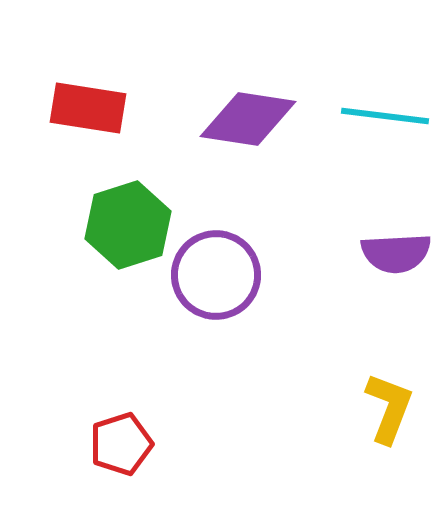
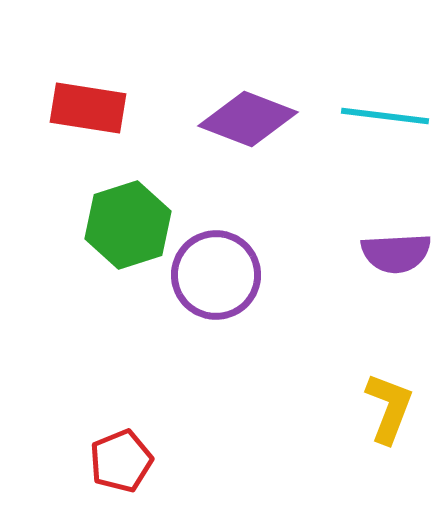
purple diamond: rotated 12 degrees clockwise
red pentagon: moved 17 px down; rotated 4 degrees counterclockwise
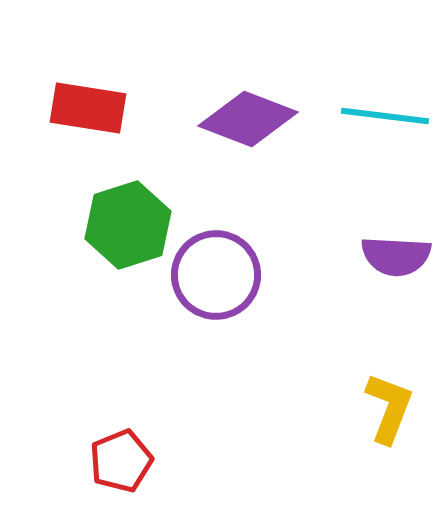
purple semicircle: moved 3 px down; rotated 6 degrees clockwise
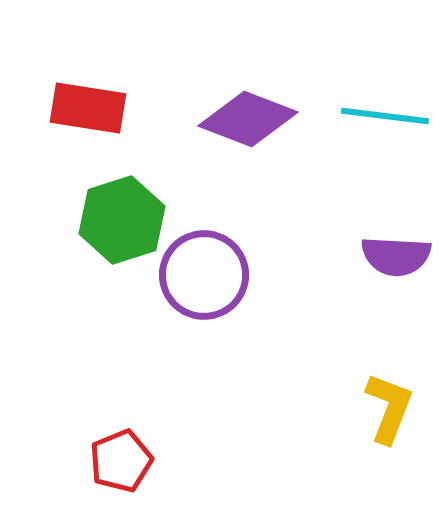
green hexagon: moved 6 px left, 5 px up
purple circle: moved 12 px left
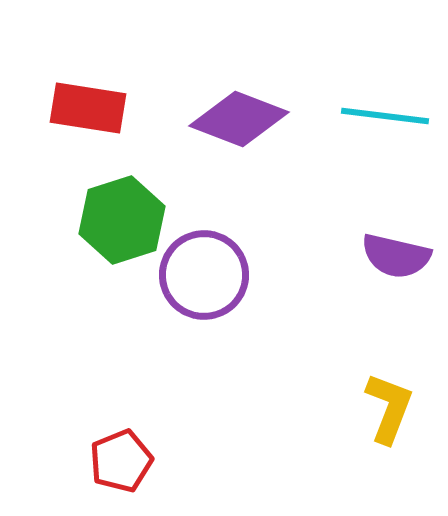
purple diamond: moved 9 px left
purple semicircle: rotated 10 degrees clockwise
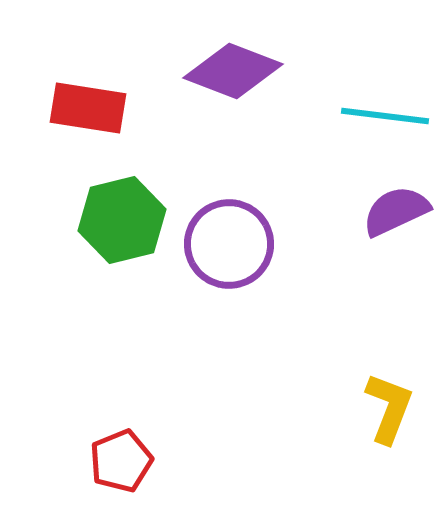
purple diamond: moved 6 px left, 48 px up
green hexagon: rotated 4 degrees clockwise
purple semicircle: moved 45 px up; rotated 142 degrees clockwise
purple circle: moved 25 px right, 31 px up
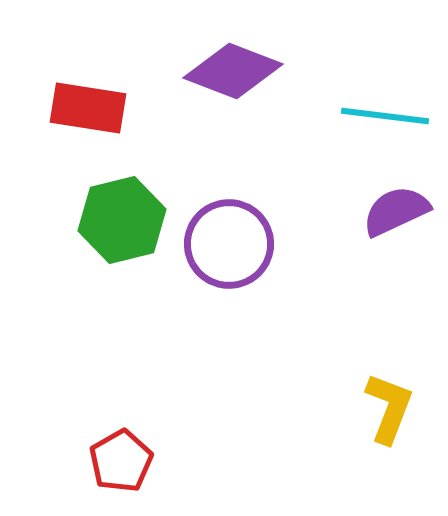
red pentagon: rotated 8 degrees counterclockwise
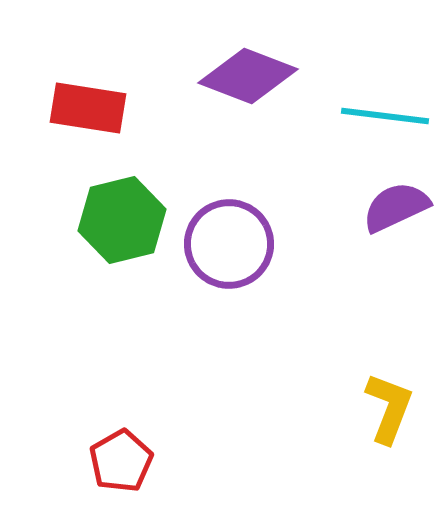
purple diamond: moved 15 px right, 5 px down
purple semicircle: moved 4 px up
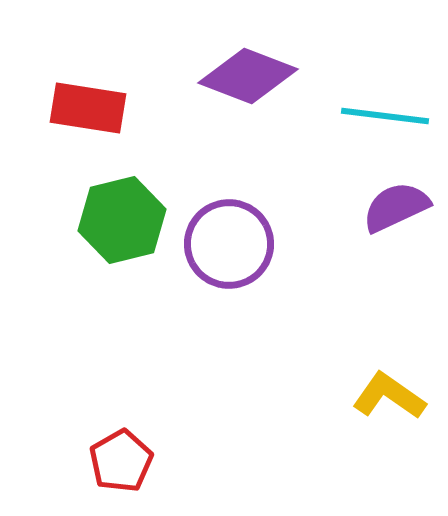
yellow L-shape: moved 12 px up; rotated 76 degrees counterclockwise
